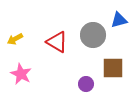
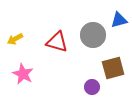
red triangle: rotated 15 degrees counterclockwise
brown square: rotated 15 degrees counterclockwise
pink star: moved 2 px right
purple circle: moved 6 px right, 3 px down
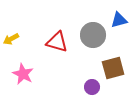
yellow arrow: moved 4 px left
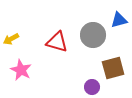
pink star: moved 2 px left, 4 px up
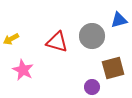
gray circle: moved 1 px left, 1 px down
pink star: moved 2 px right
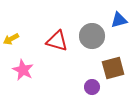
red triangle: moved 1 px up
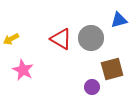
gray circle: moved 1 px left, 2 px down
red triangle: moved 4 px right, 2 px up; rotated 15 degrees clockwise
brown square: moved 1 px left, 1 px down
